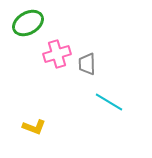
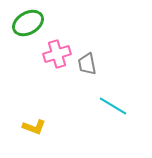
gray trapezoid: rotated 10 degrees counterclockwise
cyan line: moved 4 px right, 4 px down
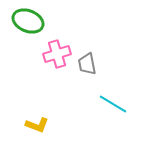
green ellipse: moved 2 px up; rotated 52 degrees clockwise
cyan line: moved 2 px up
yellow L-shape: moved 3 px right, 2 px up
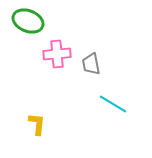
pink cross: rotated 12 degrees clockwise
gray trapezoid: moved 4 px right
yellow L-shape: moved 1 px up; rotated 105 degrees counterclockwise
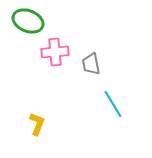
pink cross: moved 2 px left, 2 px up
cyan line: rotated 28 degrees clockwise
yellow L-shape: rotated 15 degrees clockwise
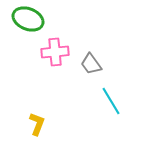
green ellipse: moved 2 px up
gray trapezoid: rotated 25 degrees counterclockwise
cyan line: moved 2 px left, 3 px up
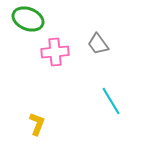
gray trapezoid: moved 7 px right, 20 px up
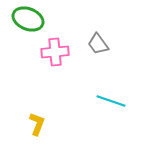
cyan line: rotated 40 degrees counterclockwise
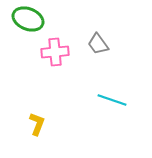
cyan line: moved 1 px right, 1 px up
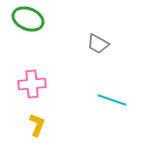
gray trapezoid: rotated 25 degrees counterclockwise
pink cross: moved 23 px left, 32 px down
yellow L-shape: moved 1 px down
